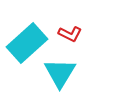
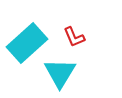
red L-shape: moved 4 px right, 3 px down; rotated 40 degrees clockwise
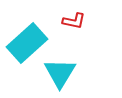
red L-shape: moved 16 px up; rotated 55 degrees counterclockwise
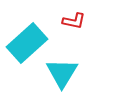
cyan triangle: moved 2 px right
